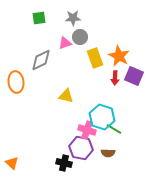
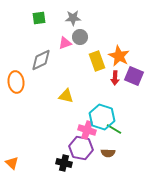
yellow rectangle: moved 2 px right, 3 px down
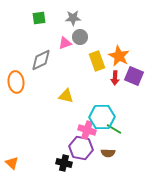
cyan hexagon: rotated 20 degrees counterclockwise
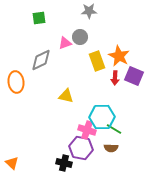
gray star: moved 16 px right, 7 px up
brown semicircle: moved 3 px right, 5 px up
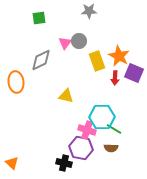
gray circle: moved 1 px left, 4 px down
pink triangle: rotated 32 degrees counterclockwise
purple square: moved 3 px up
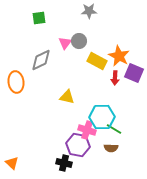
yellow rectangle: rotated 42 degrees counterclockwise
yellow triangle: moved 1 px right, 1 px down
purple hexagon: moved 3 px left, 3 px up
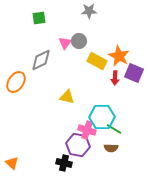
orange ellipse: rotated 40 degrees clockwise
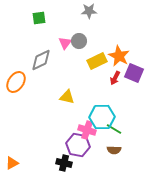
yellow rectangle: rotated 54 degrees counterclockwise
red arrow: rotated 24 degrees clockwise
brown semicircle: moved 3 px right, 2 px down
orange triangle: rotated 48 degrees clockwise
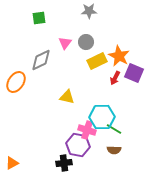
gray circle: moved 7 px right, 1 px down
black cross: rotated 21 degrees counterclockwise
